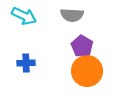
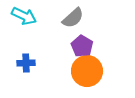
gray semicircle: moved 1 px right, 3 px down; rotated 45 degrees counterclockwise
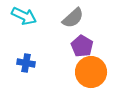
blue cross: rotated 12 degrees clockwise
orange circle: moved 4 px right, 1 px down
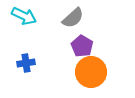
blue cross: rotated 18 degrees counterclockwise
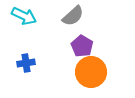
gray semicircle: moved 2 px up
